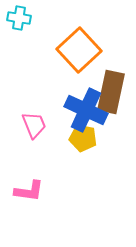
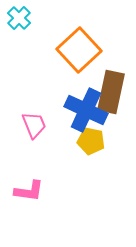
cyan cross: rotated 35 degrees clockwise
yellow pentagon: moved 8 px right, 3 px down
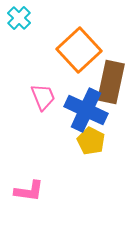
brown rectangle: moved 10 px up
pink trapezoid: moved 9 px right, 28 px up
yellow pentagon: rotated 16 degrees clockwise
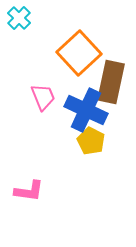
orange square: moved 3 px down
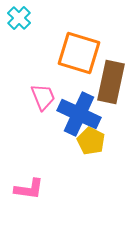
orange square: rotated 30 degrees counterclockwise
blue cross: moved 7 px left, 4 px down
pink L-shape: moved 2 px up
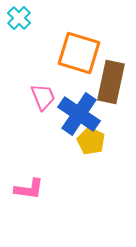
blue cross: rotated 9 degrees clockwise
